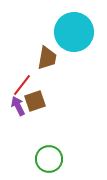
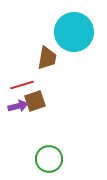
red line: rotated 35 degrees clockwise
purple arrow: rotated 102 degrees clockwise
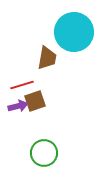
green circle: moved 5 px left, 6 px up
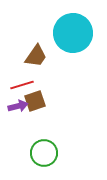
cyan circle: moved 1 px left, 1 px down
brown trapezoid: moved 11 px left, 2 px up; rotated 25 degrees clockwise
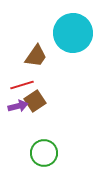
brown square: rotated 15 degrees counterclockwise
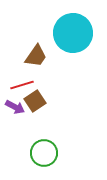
purple arrow: moved 3 px left, 1 px down; rotated 42 degrees clockwise
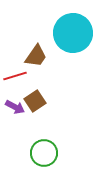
red line: moved 7 px left, 9 px up
